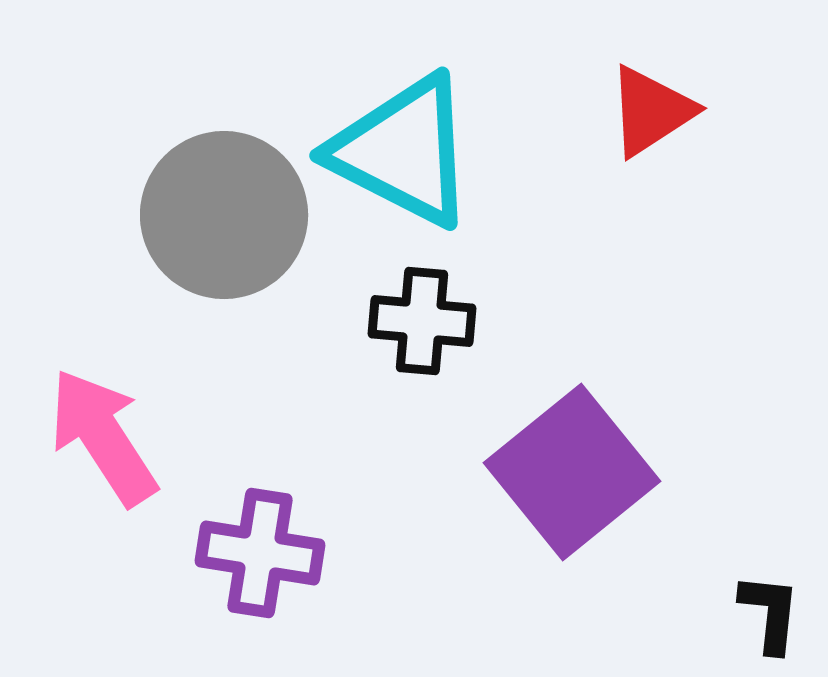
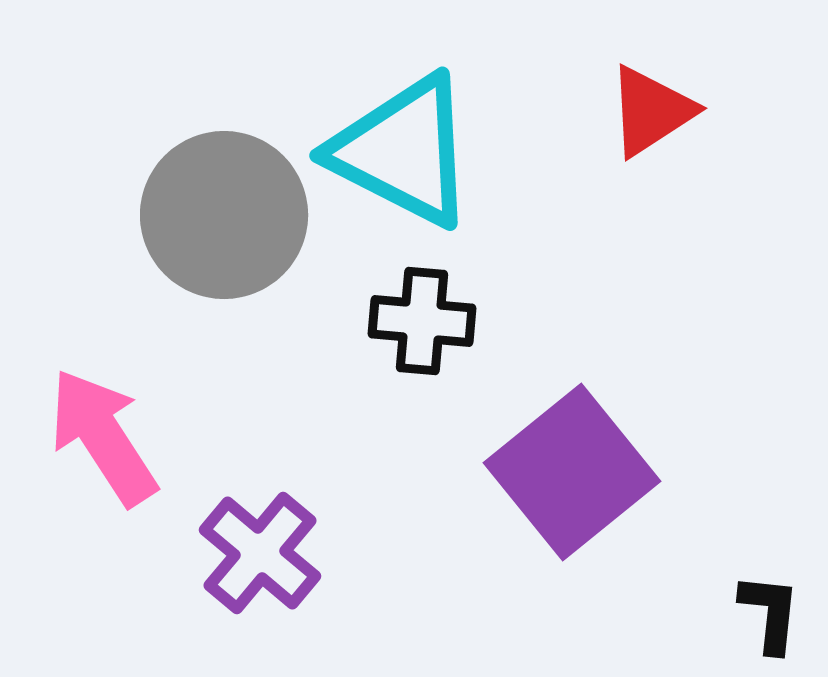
purple cross: rotated 31 degrees clockwise
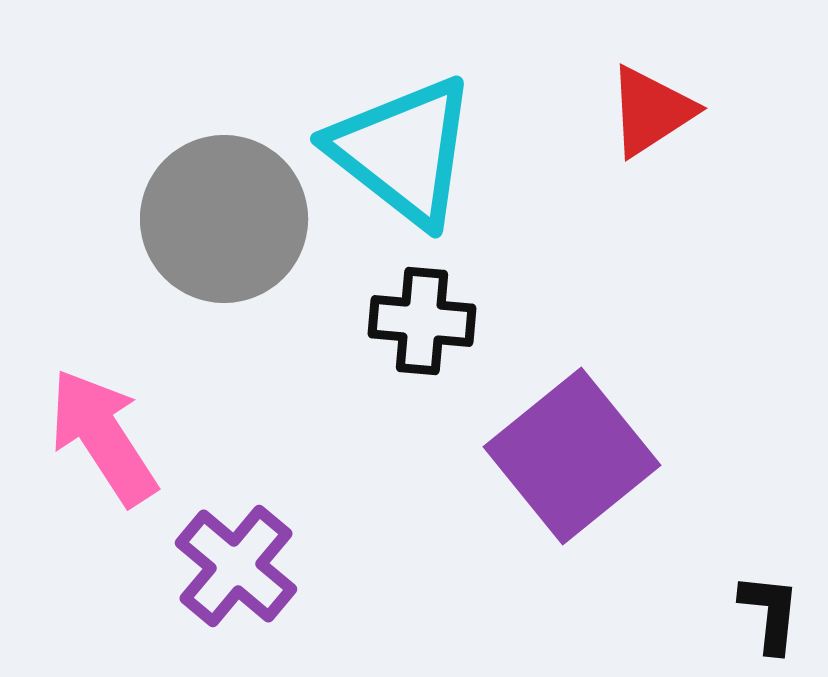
cyan triangle: rotated 11 degrees clockwise
gray circle: moved 4 px down
purple square: moved 16 px up
purple cross: moved 24 px left, 13 px down
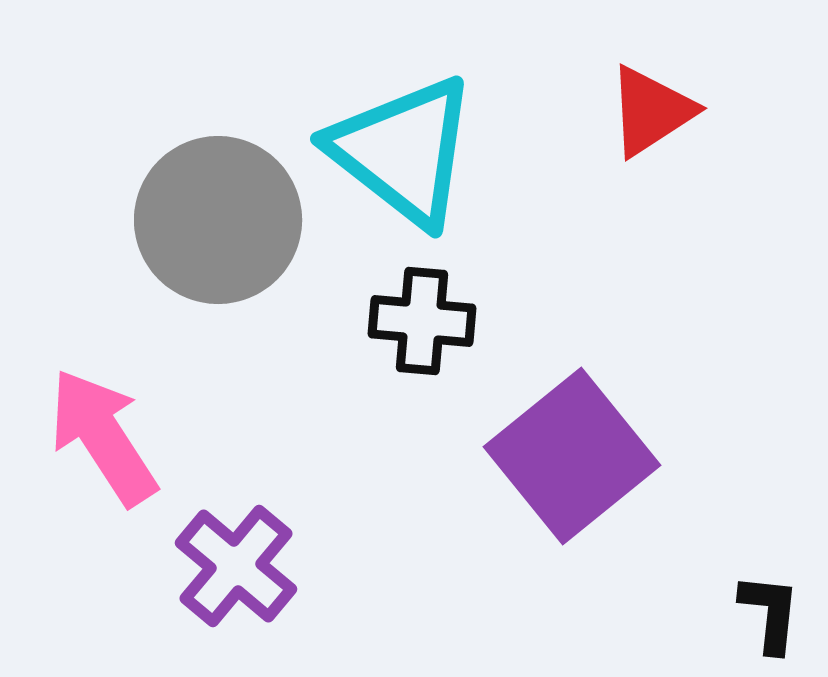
gray circle: moved 6 px left, 1 px down
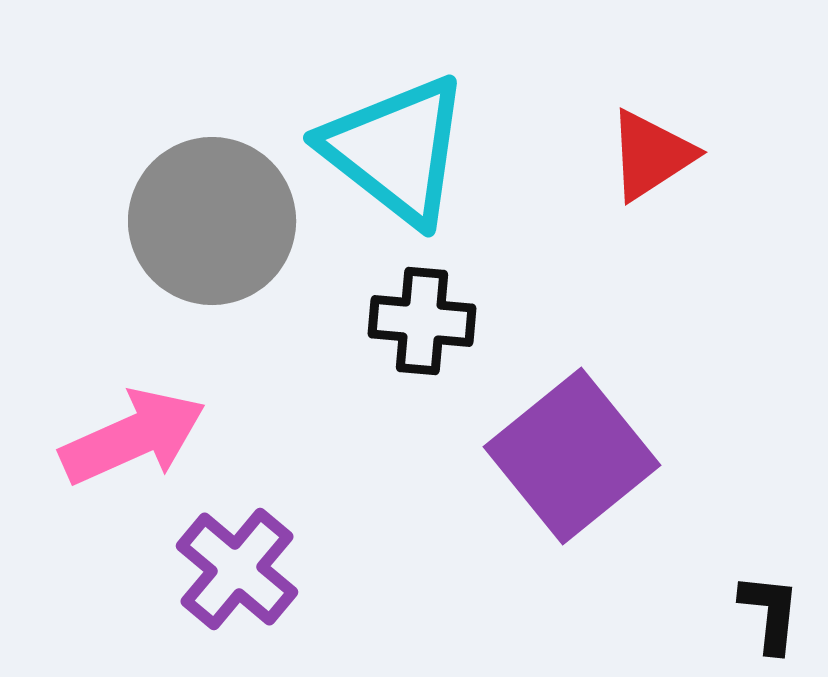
red triangle: moved 44 px down
cyan triangle: moved 7 px left, 1 px up
gray circle: moved 6 px left, 1 px down
pink arrow: moved 30 px right; rotated 99 degrees clockwise
purple cross: moved 1 px right, 3 px down
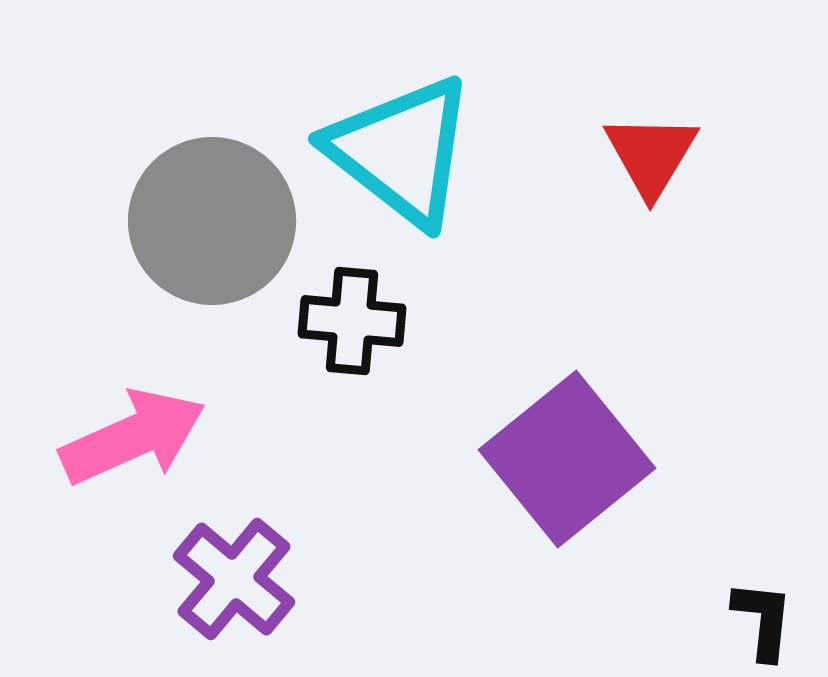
cyan triangle: moved 5 px right, 1 px down
red triangle: rotated 26 degrees counterclockwise
black cross: moved 70 px left
purple square: moved 5 px left, 3 px down
purple cross: moved 3 px left, 10 px down
black L-shape: moved 7 px left, 7 px down
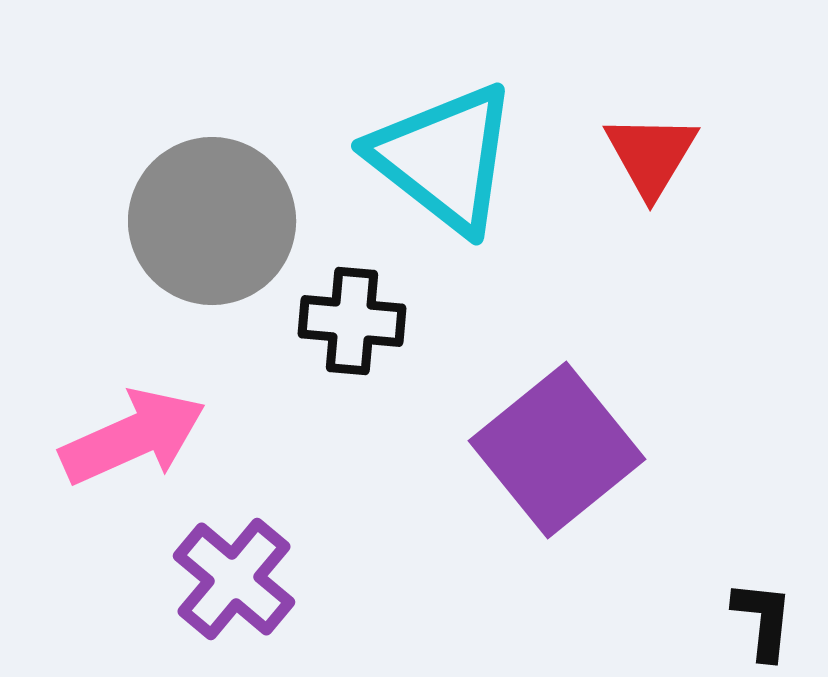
cyan triangle: moved 43 px right, 7 px down
purple square: moved 10 px left, 9 px up
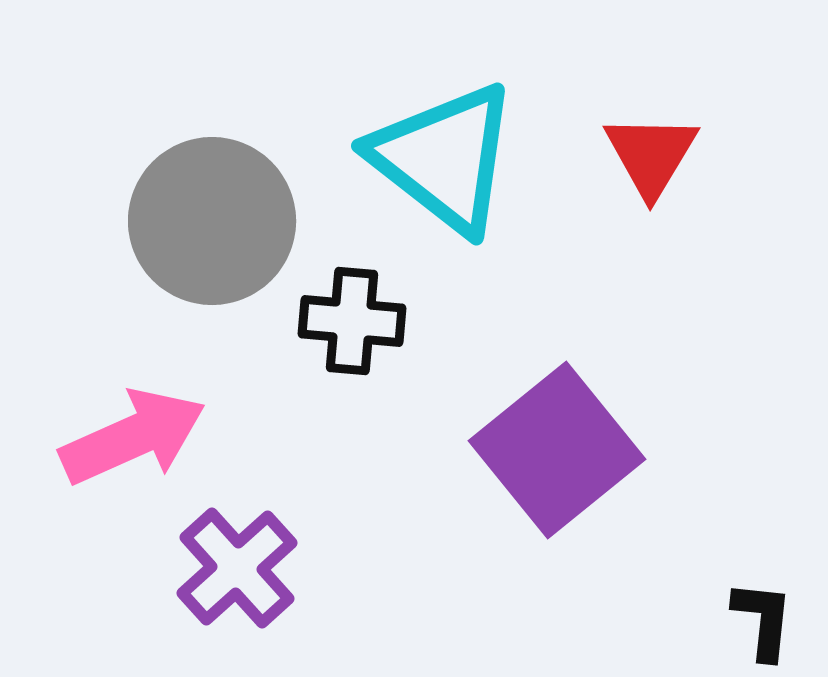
purple cross: moved 3 px right, 11 px up; rotated 8 degrees clockwise
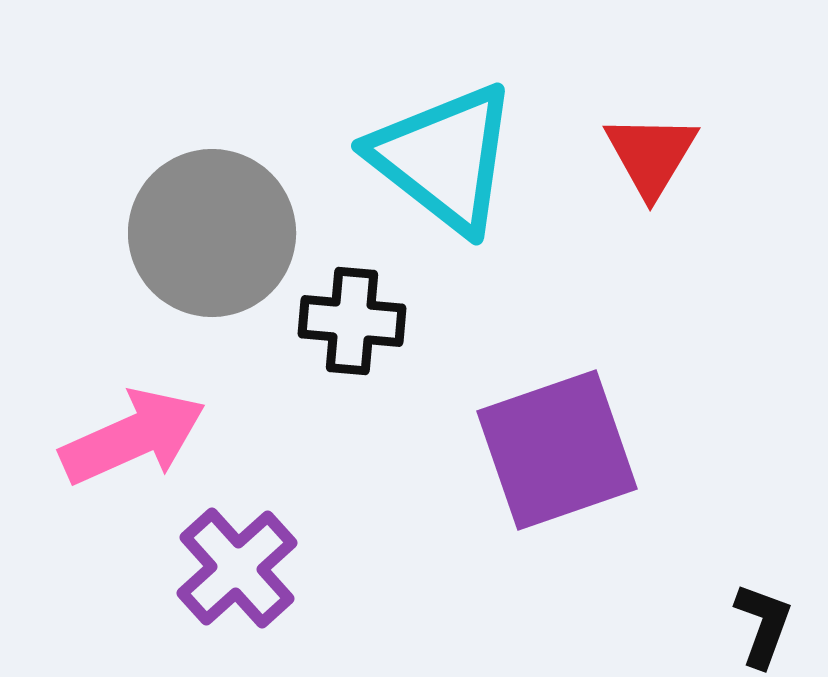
gray circle: moved 12 px down
purple square: rotated 20 degrees clockwise
black L-shape: moved 5 px down; rotated 14 degrees clockwise
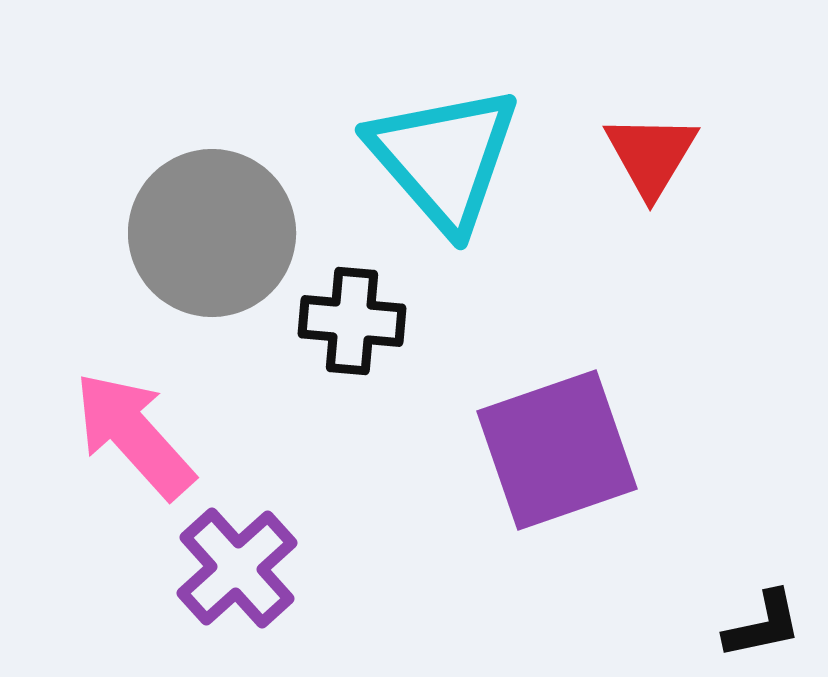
cyan triangle: rotated 11 degrees clockwise
pink arrow: moved 1 px right, 2 px up; rotated 108 degrees counterclockwise
black L-shape: rotated 58 degrees clockwise
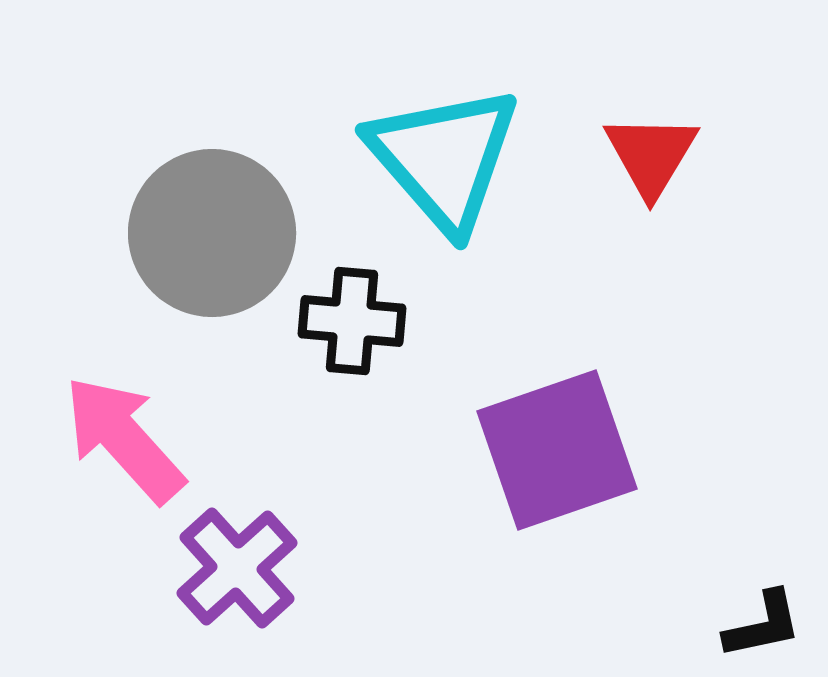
pink arrow: moved 10 px left, 4 px down
